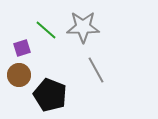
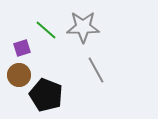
black pentagon: moved 4 px left
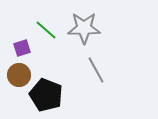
gray star: moved 1 px right, 1 px down
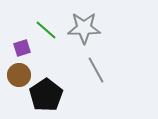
black pentagon: rotated 16 degrees clockwise
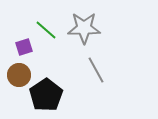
purple square: moved 2 px right, 1 px up
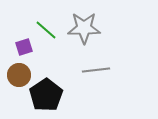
gray line: rotated 68 degrees counterclockwise
